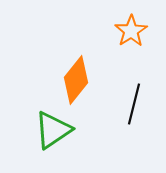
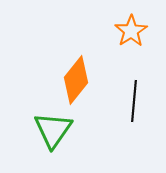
black line: moved 3 px up; rotated 9 degrees counterclockwise
green triangle: rotated 21 degrees counterclockwise
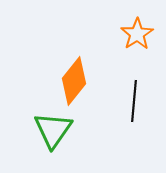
orange star: moved 6 px right, 3 px down
orange diamond: moved 2 px left, 1 px down
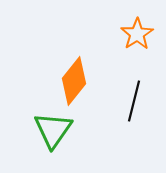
black line: rotated 9 degrees clockwise
